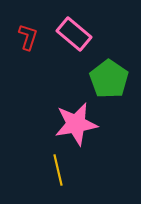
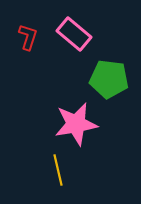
green pentagon: rotated 27 degrees counterclockwise
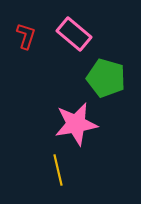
red L-shape: moved 2 px left, 1 px up
green pentagon: moved 3 px left, 1 px up; rotated 9 degrees clockwise
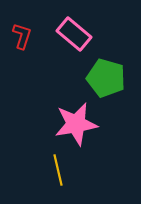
red L-shape: moved 4 px left
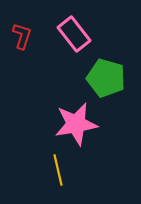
pink rectangle: rotated 12 degrees clockwise
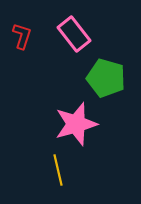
pink star: rotated 6 degrees counterclockwise
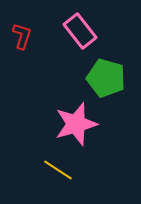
pink rectangle: moved 6 px right, 3 px up
yellow line: rotated 44 degrees counterclockwise
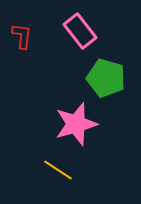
red L-shape: rotated 12 degrees counterclockwise
